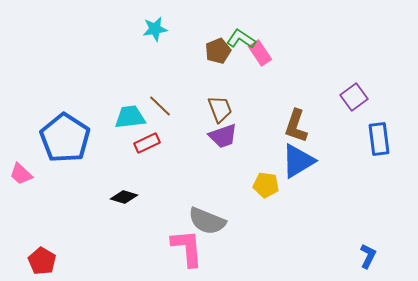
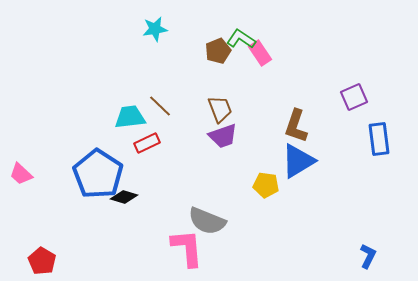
purple square: rotated 12 degrees clockwise
blue pentagon: moved 33 px right, 36 px down
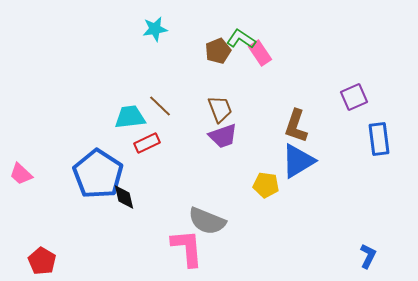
black diamond: rotated 60 degrees clockwise
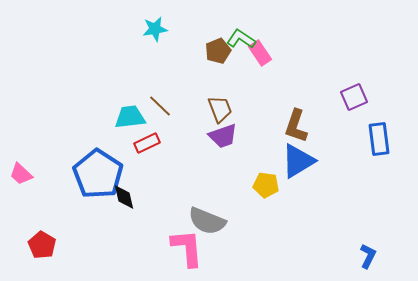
red pentagon: moved 16 px up
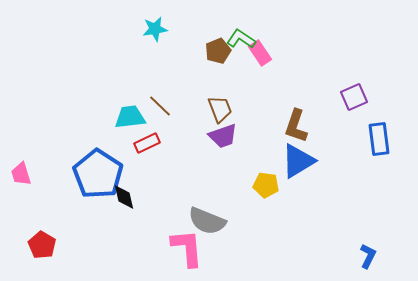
pink trapezoid: rotated 30 degrees clockwise
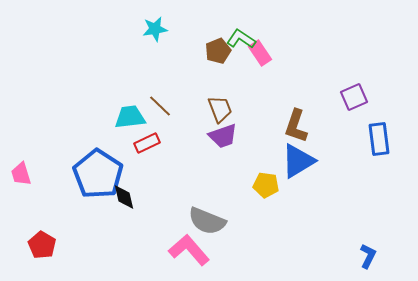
pink L-shape: moved 2 px right, 2 px down; rotated 36 degrees counterclockwise
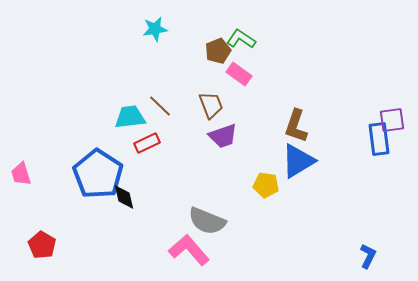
pink rectangle: moved 21 px left, 21 px down; rotated 20 degrees counterclockwise
purple square: moved 38 px right, 23 px down; rotated 16 degrees clockwise
brown trapezoid: moved 9 px left, 4 px up
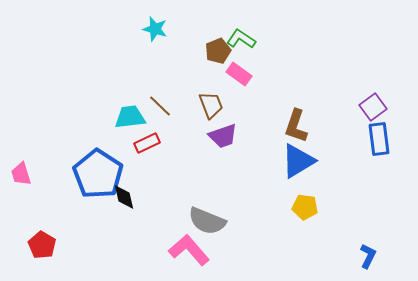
cyan star: rotated 25 degrees clockwise
purple square: moved 19 px left, 13 px up; rotated 28 degrees counterclockwise
yellow pentagon: moved 39 px right, 22 px down
